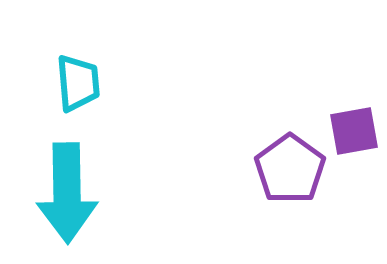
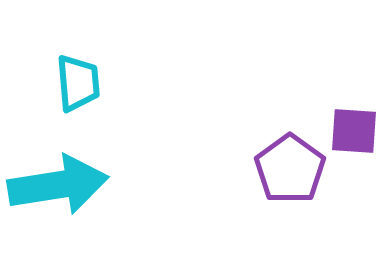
purple square: rotated 14 degrees clockwise
cyan arrow: moved 9 px left, 8 px up; rotated 98 degrees counterclockwise
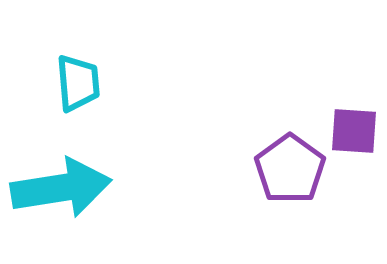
cyan arrow: moved 3 px right, 3 px down
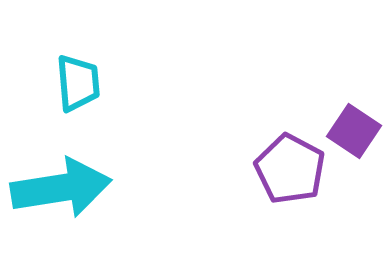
purple square: rotated 30 degrees clockwise
purple pentagon: rotated 8 degrees counterclockwise
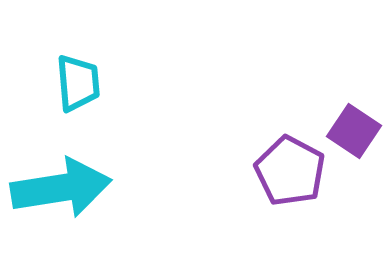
purple pentagon: moved 2 px down
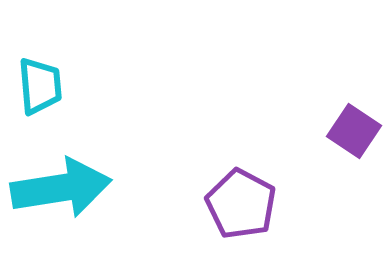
cyan trapezoid: moved 38 px left, 3 px down
purple pentagon: moved 49 px left, 33 px down
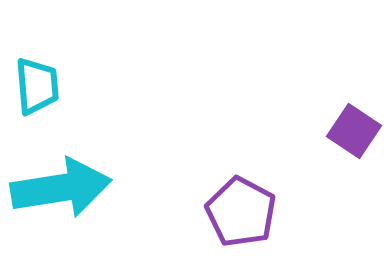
cyan trapezoid: moved 3 px left
purple pentagon: moved 8 px down
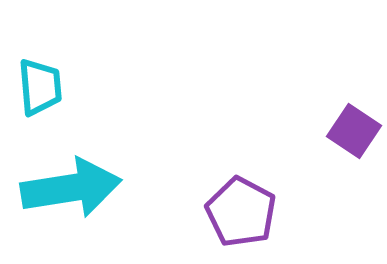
cyan trapezoid: moved 3 px right, 1 px down
cyan arrow: moved 10 px right
